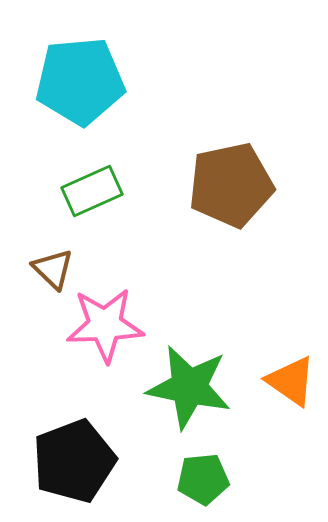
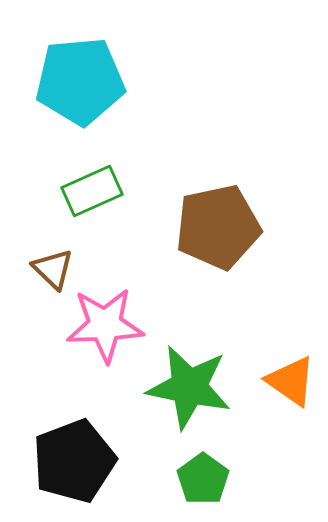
brown pentagon: moved 13 px left, 42 px down
green pentagon: rotated 30 degrees counterclockwise
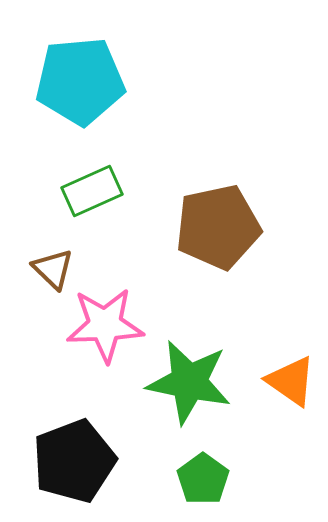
green star: moved 5 px up
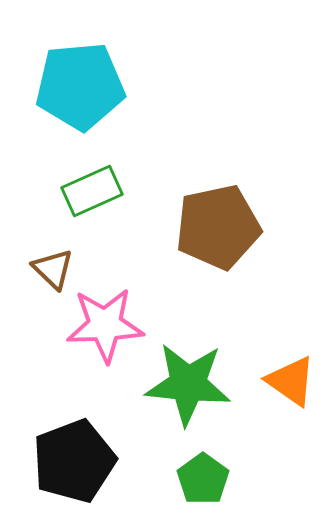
cyan pentagon: moved 5 px down
green star: moved 1 px left, 2 px down; rotated 6 degrees counterclockwise
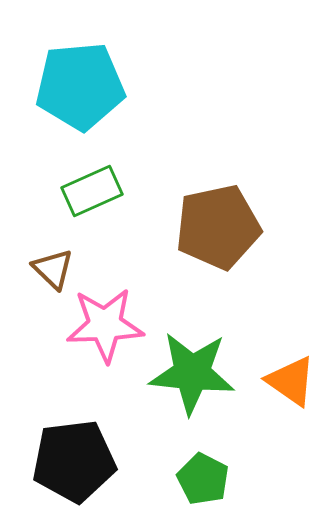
green star: moved 4 px right, 11 px up
black pentagon: rotated 14 degrees clockwise
green pentagon: rotated 9 degrees counterclockwise
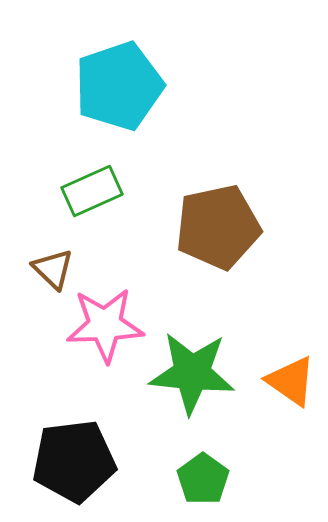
cyan pentagon: moved 39 px right; rotated 14 degrees counterclockwise
green pentagon: rotated 9 degrees clockwise
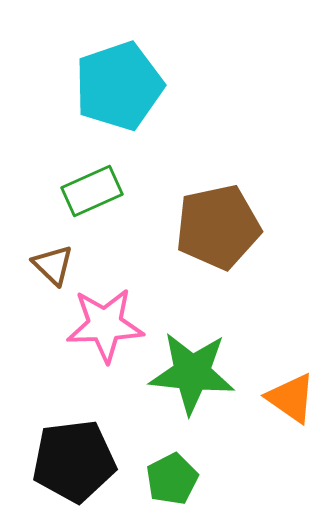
brown triangle: moved 4 px up
orange triangle: moved 17 px down
green pentagon: moved 31 px left; rotated 9 degrees clockwise
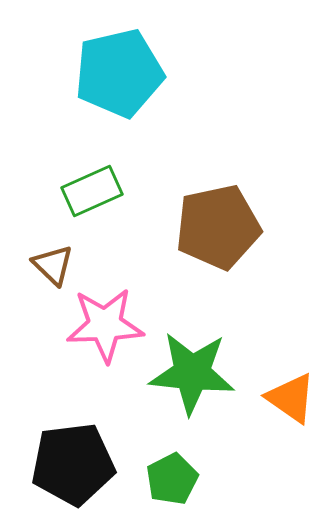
cyan pentagon: moved 13 px up; rotated 6 degrees clockwise
black pentagon: moved 1 px left, 3 px down
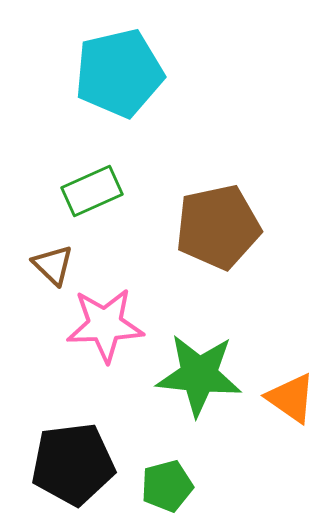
green star: moved 7 px right, 2 px down
green pentagon: moved 5 px left, 7 px down; rotated 12 degrees clockwise
